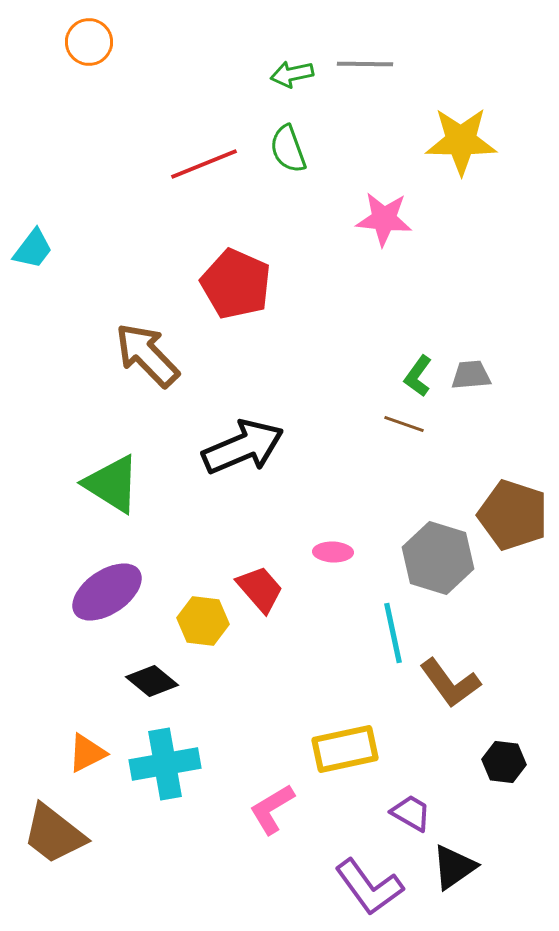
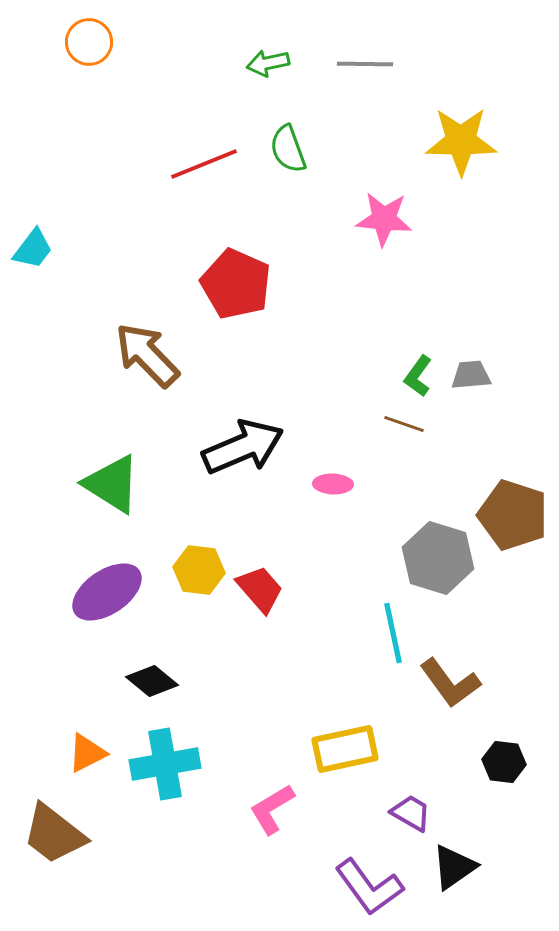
green arrow: moved 24 px left, 11 px up
pink ellipse: moved 68 px up
yellow hexagon: moved 4 px left, 51 px up
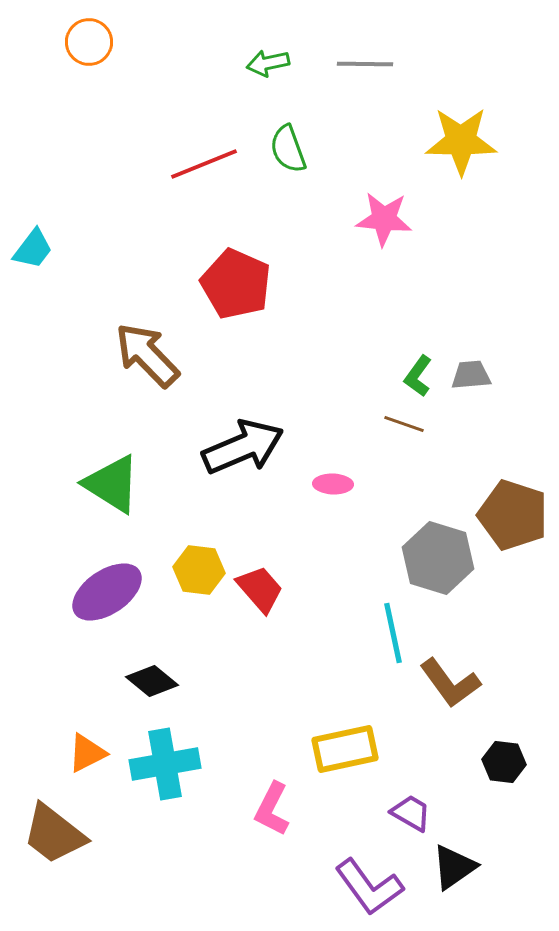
pink L-shape: rotated 32 degrees counterclockwise
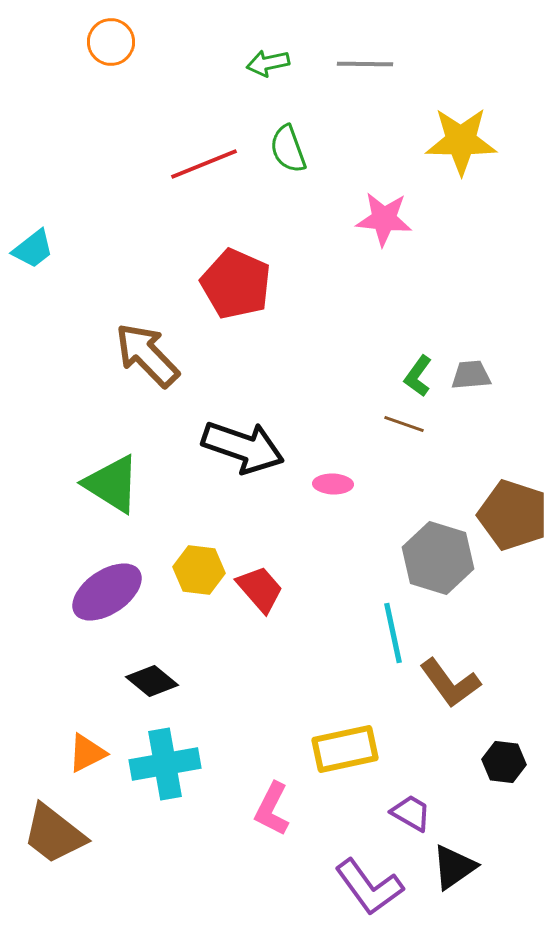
orange circle: moved 22 px right
cyan trapezoid: rotated 15 degrees clockwise
black arrow: rotated 42 degrees clockwise
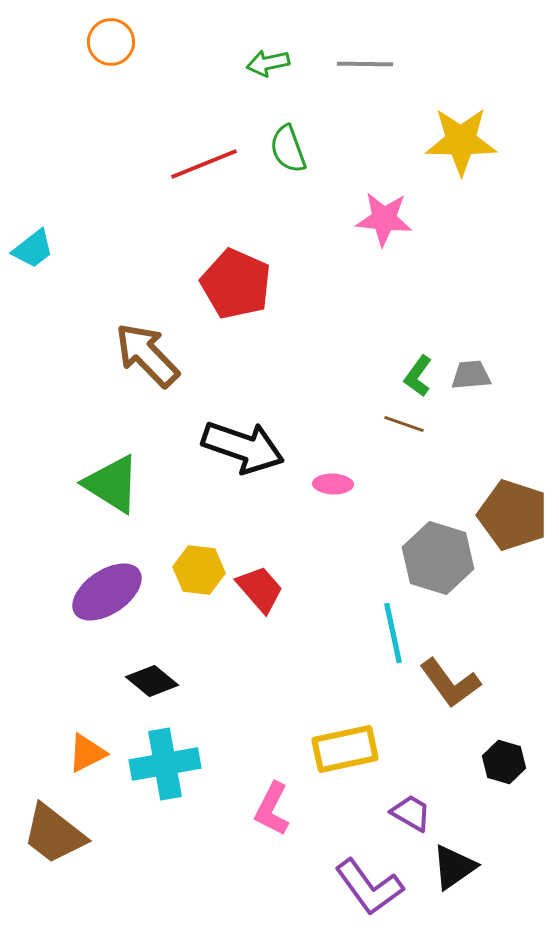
black hexagon: rotated 9 degrees clockwise
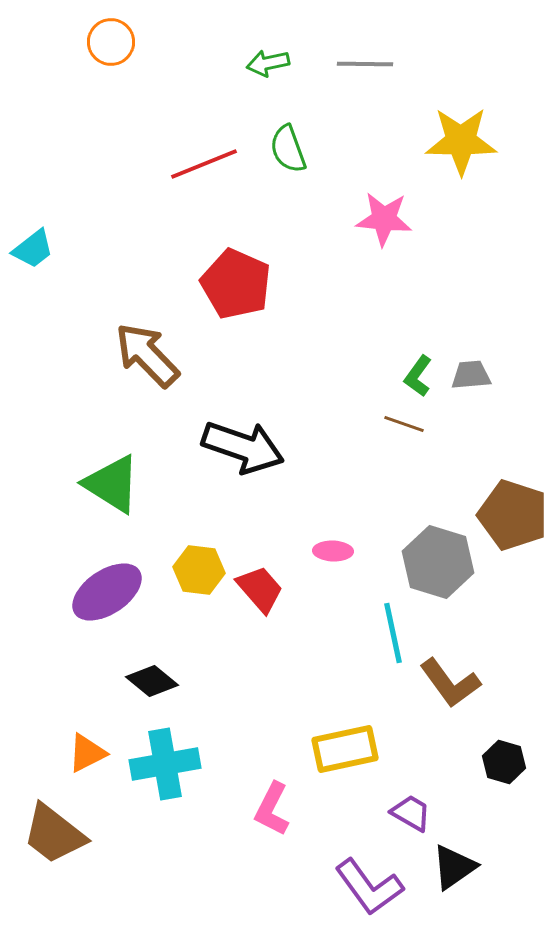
pink ellipse: moved 67 px down
gray hexagon: moved 4 px down
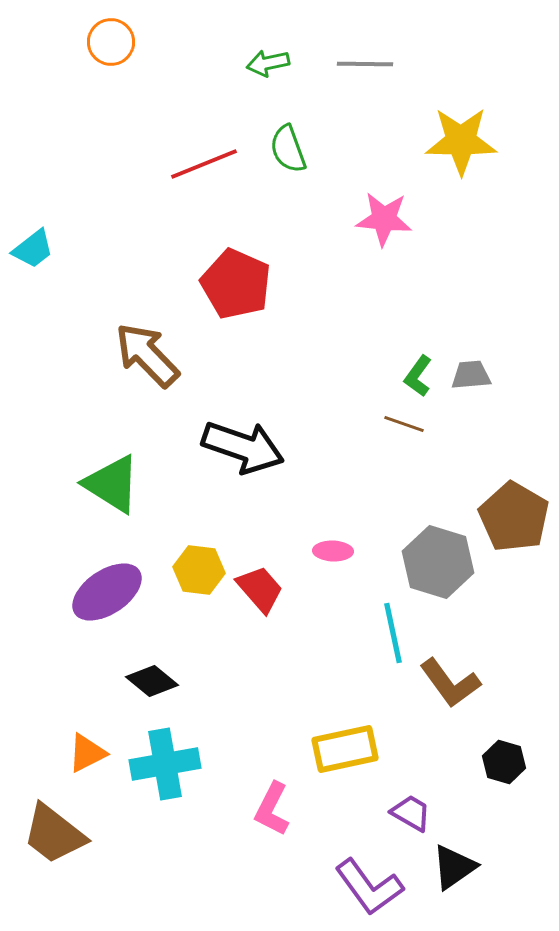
brown pentagon: moved 1 px right, 2 px down; rotated 12 degrees clockwise
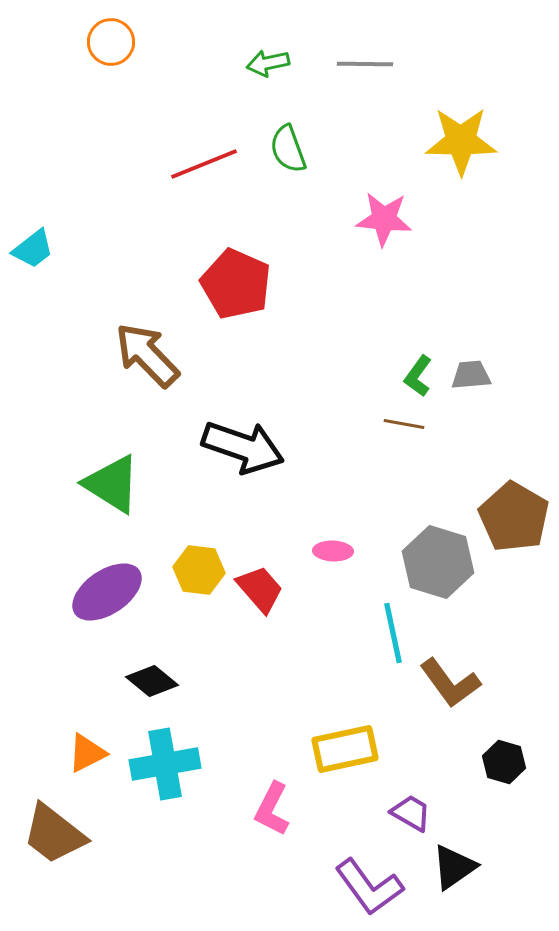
brown line: rotated 9 degrees counterclockwise
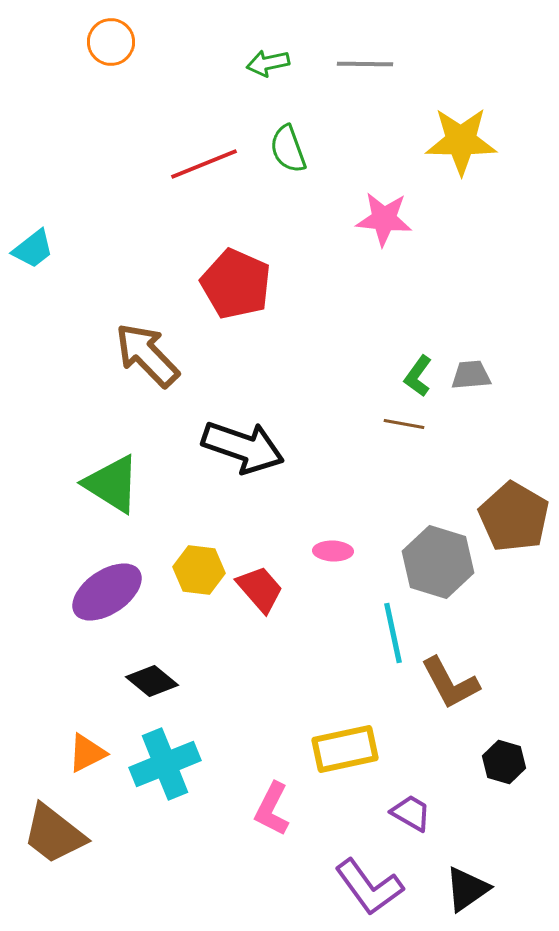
brown L-shape: rotated 8 degrees clockwise
cyan cross: rotated 12 degrees counterclockwise
black triangle: moved 13 px right, 22 px down
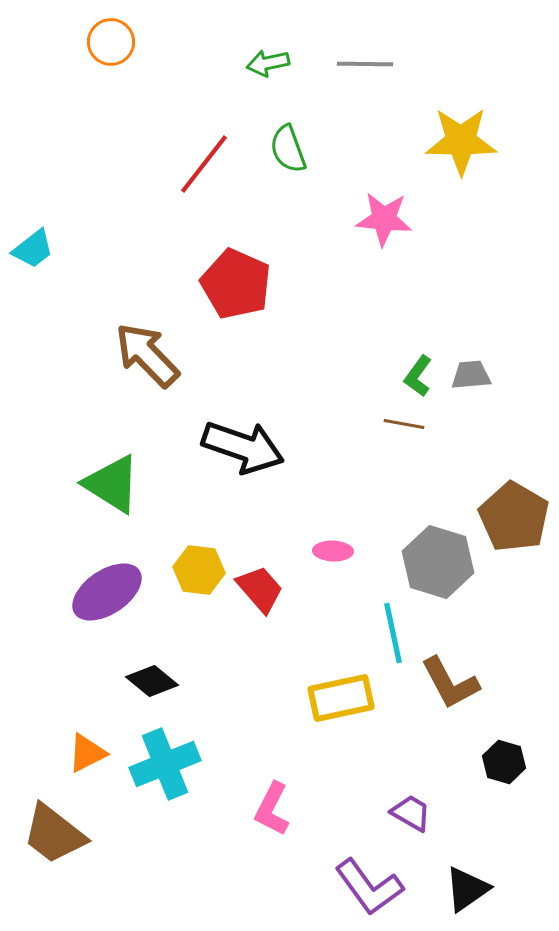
red line: rotated 30 degrees counterclockwise
yellow rectangle: moved 4 px left, 51 px up
